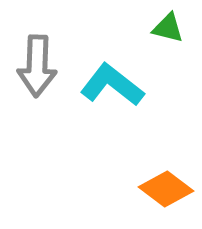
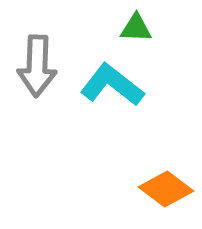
green triangle: moved 32 px left; rotated 12 degrees counterclockwise
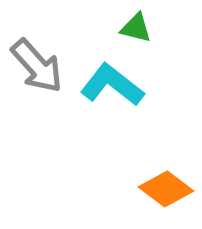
green triangle: rotated 12 degrees clockwise
gray arrow: rotated 44 degrees counterclockwise
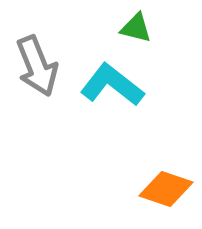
gray arrow: rotated 20 degrees clockwise
orange diamond: rotated 18 degrees counterclockwise
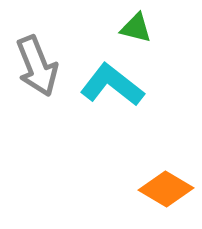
orange diamond: rotated 12 degrees clockwise
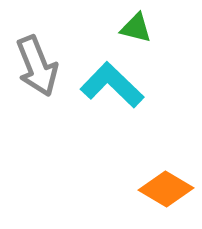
cyan L-shape: rotated 6 degrees clockwise
